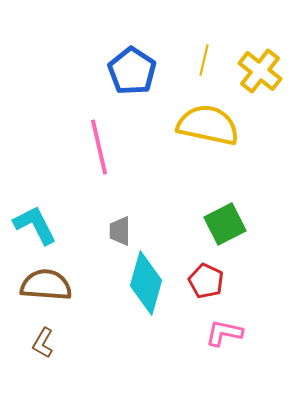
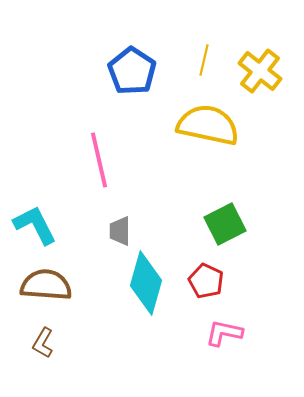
pink line: moved 13 px down
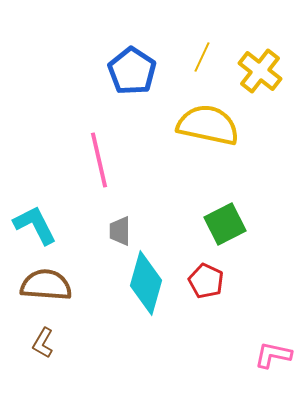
yellow line: moved 2 px left, 3 px up; rotated 12 degrees clockwise
pink L-shape: moved 49 px right, 22 px down
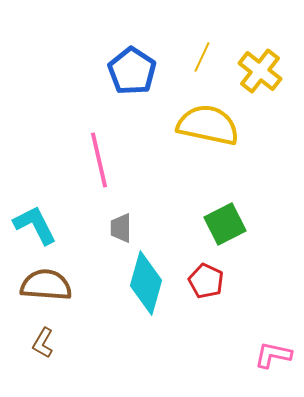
gray trapezoid: moved 1 px right, 3 px up
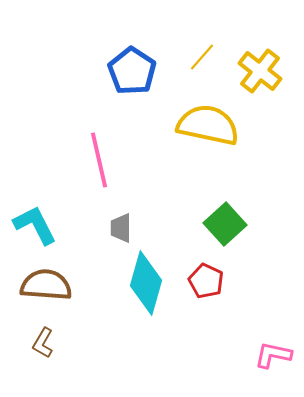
yellow line: rotated 16 degrees clockwise
green square: rotated 15 degrees counterclockwise
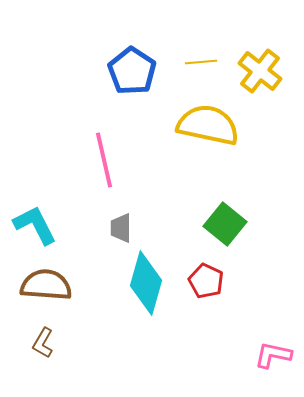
yellow line: moved 1 px left, 5 px down; rotated 44 degrees clockwise
pink line: moved 5 px right
green square: rotated 9 degrees counterclockwise
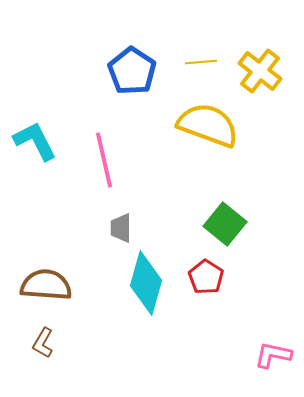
yellow semicircle: rotated 8 degrees clockwise
cyan L-shape: moved 84 px up
red pentagon: moved 4 px up; rotated 8 degrees clockwise
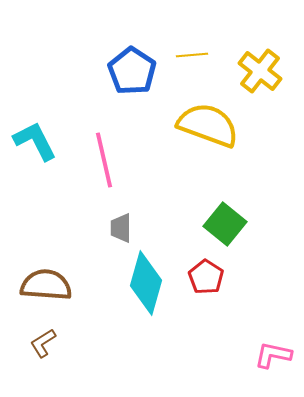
yellow line: moved 9 px left, 7 px up
brown L-shape: rotated 28 degrees clockwise
